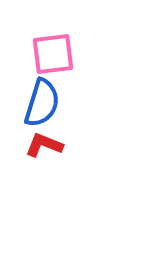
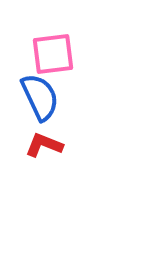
blue semicircle: moved 2 px left, 6 px up; rotated 42 degrees counterclockwise
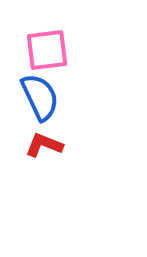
pink square: moved 6 px left, 4 px up
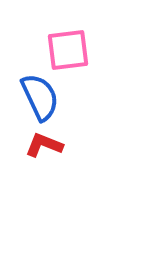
pink square: moved 21 px right
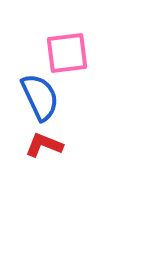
pink square: moved 1 px left, 3 px down
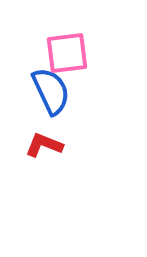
blue semicircle: moved 11 px right, 6 px up
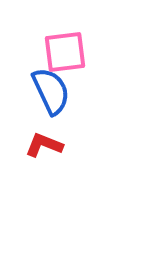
pink square: moved 2 px left, 1 px up
